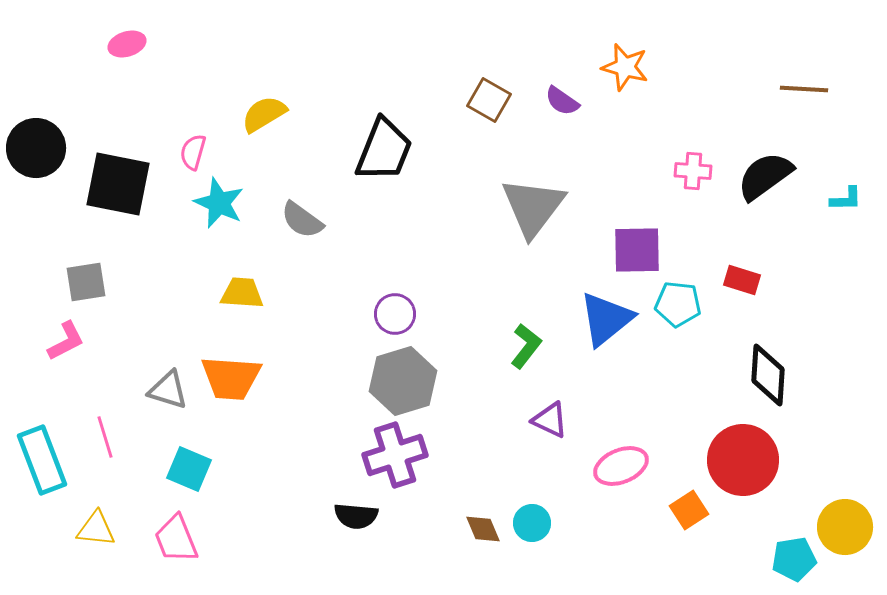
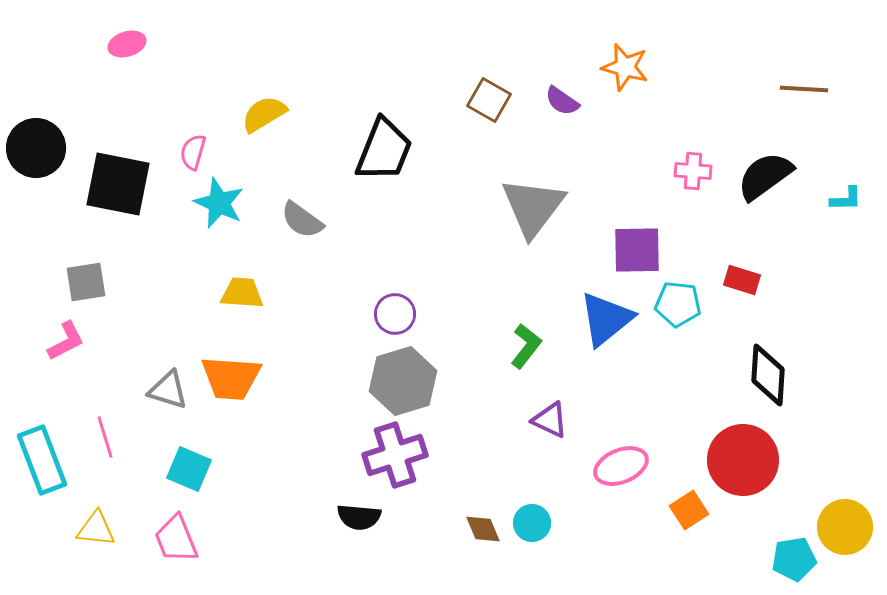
black semicircle at (356, 516): moved 3 px right, 1 px down
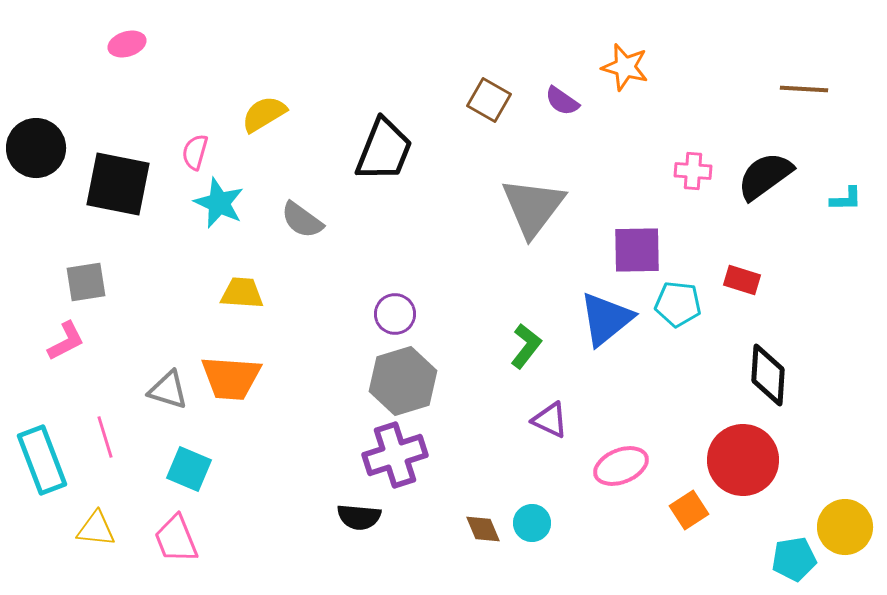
pink semicircle at (193, 152): moved 2 px right
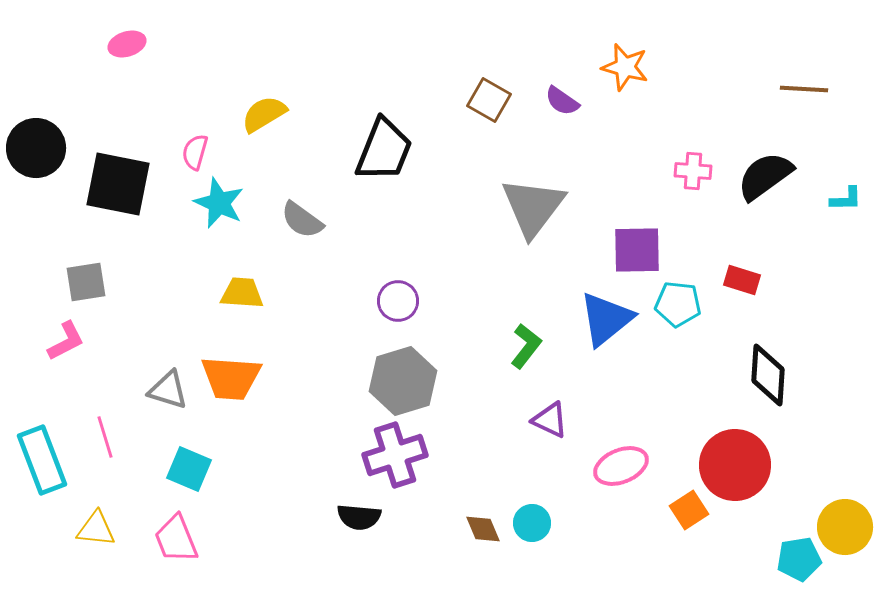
purple circle at (395, 314): moved 3 px right, 13 px up
red circle at (743, 460): moved 8 px left, 5 px down
cyan pentagon at (794, 559): moved 5 px right
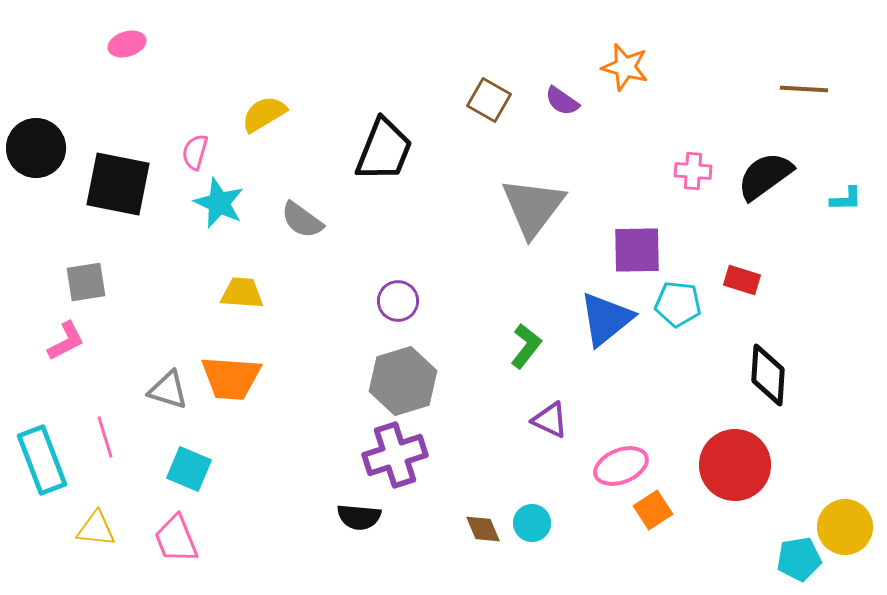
orange square at (689, 510): moved 36 px left
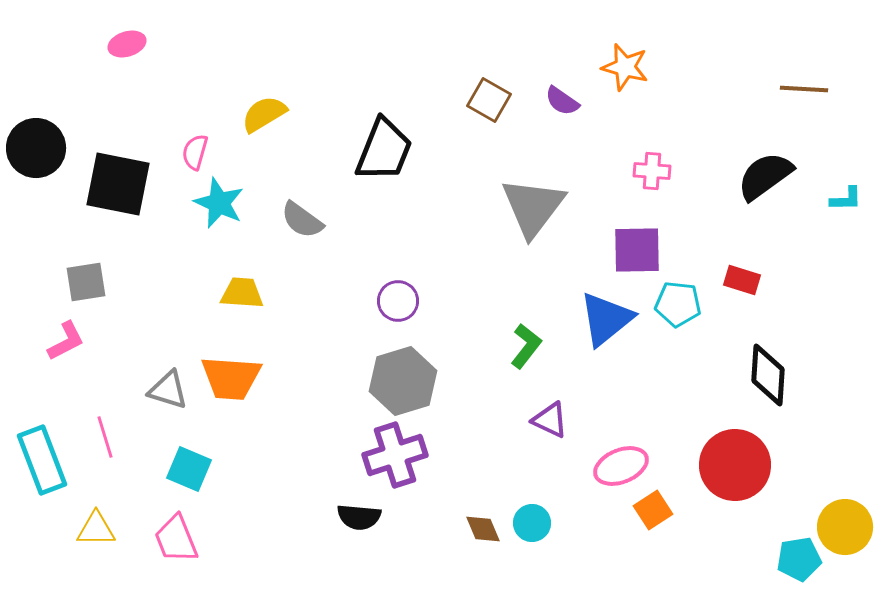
pink cross at (693, 171): moved 41 px left
yellow triangle at (96, 529): rotated 6 degrees counterclockwise
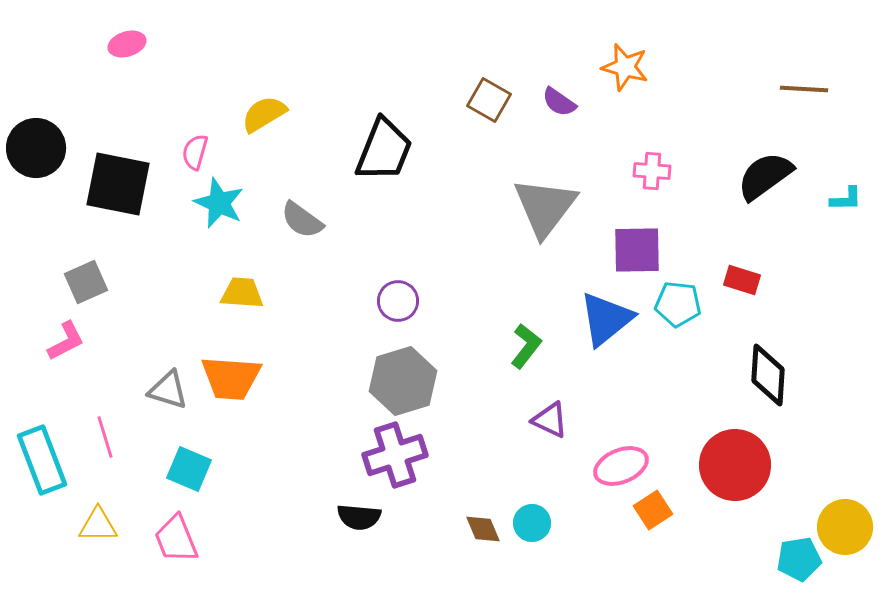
purple semicircle at (562, 101): moved 3 px left, 1 px down
gray triangle at (533, 207): moved 12 px right
gray square at (86, 282): rotated 15 degrees counterclockwise
yellow triangle at (96, 529): moved 2 px right, 4 px up
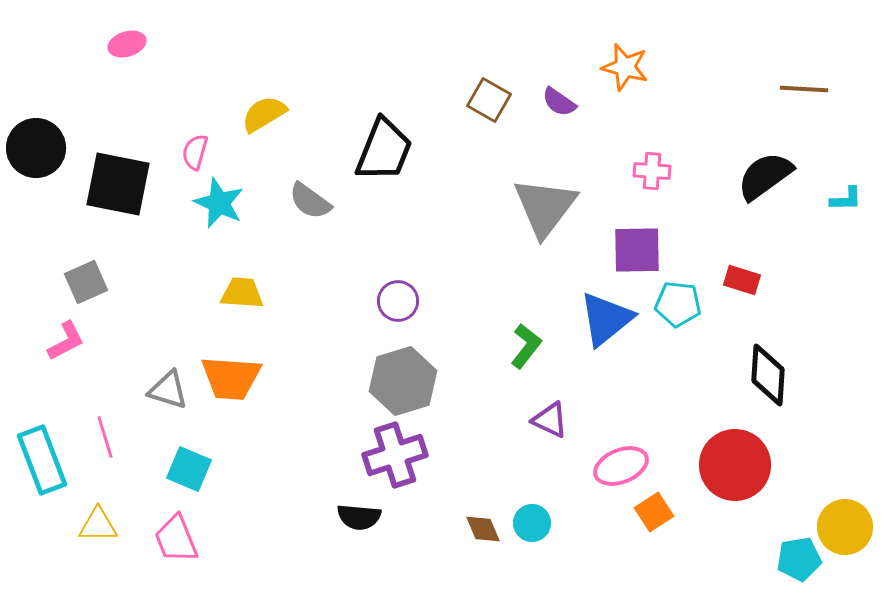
gray semicircle at (302, 220): moved 8 px right, 19 px up
orange square at (653, 510): moved 1 px right, 2 px down
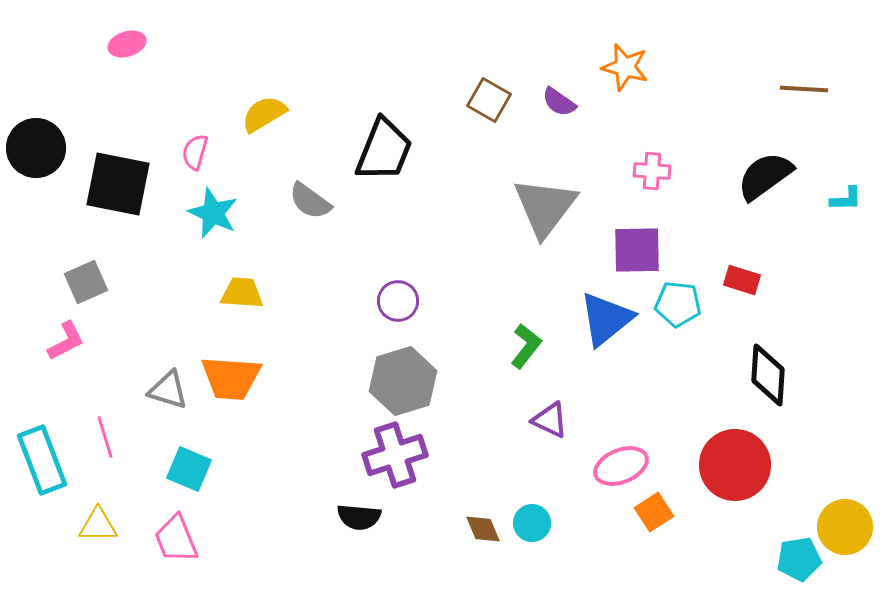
cyan star at (219, 203): moved 6 px left, 10 px down
